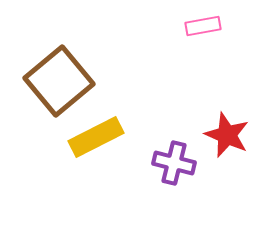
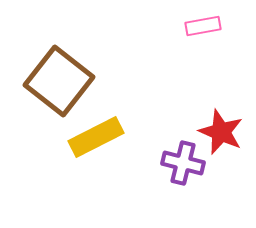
brown square: rotated 12 degrees counterclockwise
red star: moved 6 px left, 3 px up
purple cross: moved 9 px right
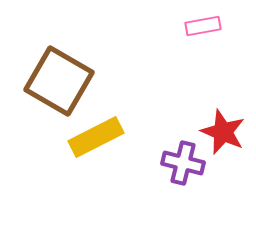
brown square: rotated 8 degrees counterclockwise
red star: moved 2 px right
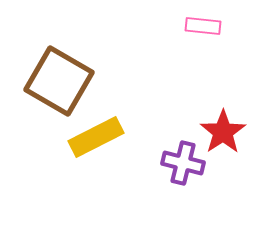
pink rectangle: rotated 16 degrees clockwise
red star: rotated 15 degrees clockwise
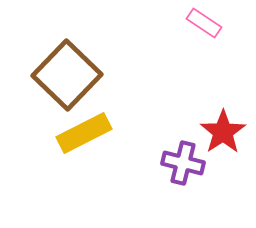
pink rectangle: moved 1 px right, 3 px up; rotated 28 degrees clockwise
brown square: moved 8 px right, 6 px up; rotated 14 degrees clockwise
yellow rectangle: moved 12 px left, 4 px up
